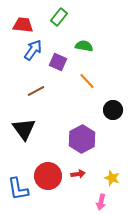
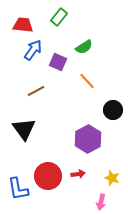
green semicircle: moved 1 px down; rotated 138 degrees clockwise
purple hexagon: moved 6 px right
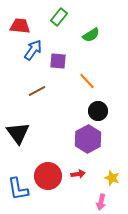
red trapezoid: moved 3 px left, 1 px down
green semicircle: moved 7 px right, 12 px up
purple square: moved 1 px up; rotated 18 degrees counterclockwise
brown line: moved 1 px right
black circle: moved 15 px left, 1 px down
black triangle: moved 6 px left, 4 px down
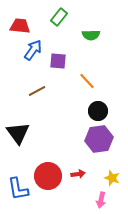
green semicircle: rotated 30 degrees clockwise
purple hexagon: moved 11 px right; rotated 20 degrees clockwise
pink arrow: moved 2 px up
